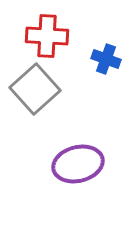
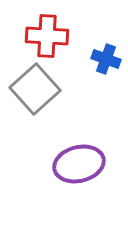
purple ellipse: moved 1 px right
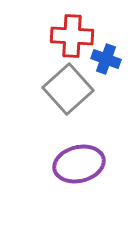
red cross: moved 25 px right
gray square: moved 33 px right
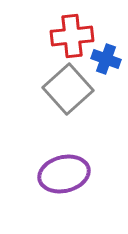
red cross: rotated 9 degrees counterclockwise
purple ellipse: moved 15 px left, 10 px down
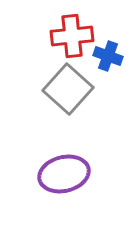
blue cross: moved 2 px right, 3 px up
gray square: rotated 6 degrees counterclockwise
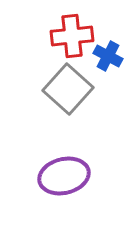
blue cross: rotated 8 degrees clockwise
purple ellipse: moved 2 px down
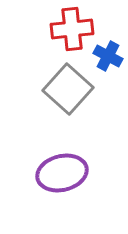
red cross: moved 7 px up
purple ellipse: moved 2 px left, 3 px up
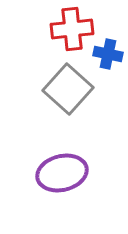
blue cross: moved 2 px up; rotated 16 degrees counterclockwise
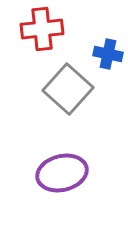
red cross: moved 30 px left
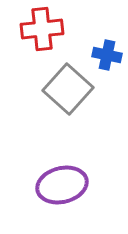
blue cross: moved 1 px left, 1 px down
purple ellipse: moved 12 px down
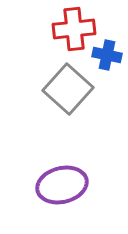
red cross: moved 32 px right
